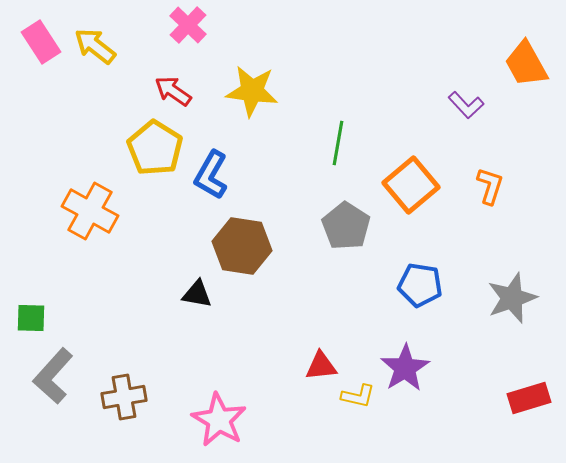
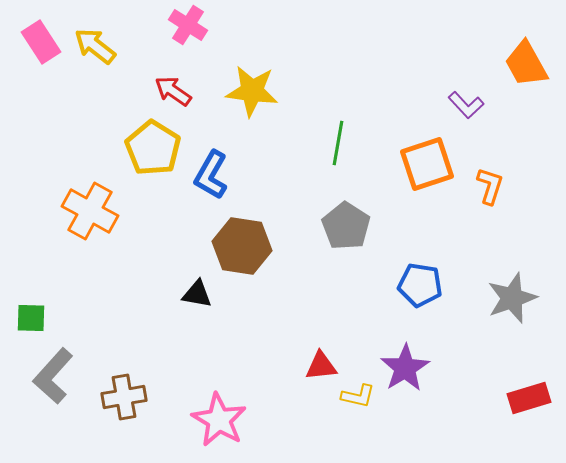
pink cross: rotated 12 degrees counterclockwise
yellow pentagon: moved 2 px left
orange square: moved 16 px right, 21 px up; rotated 22 degrees clockwise
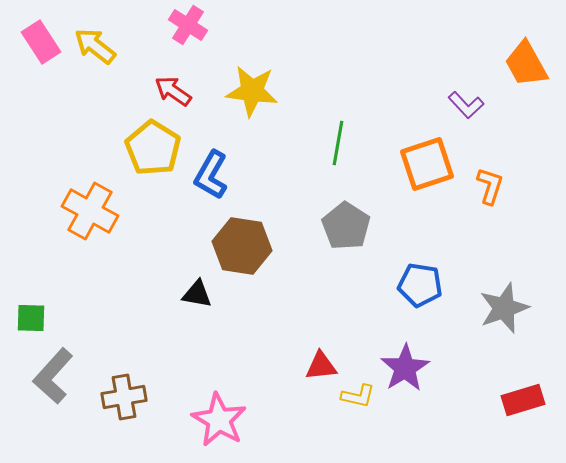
gray star: moved 8 px left, 10 px down
red rectangle: moved 6 px left, 2 px down
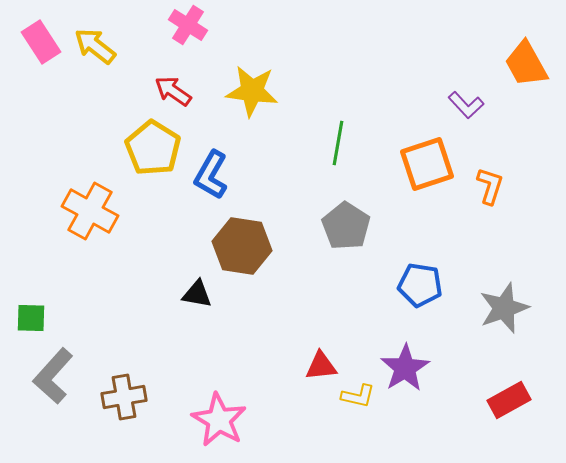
red rectangle: moved 14 px left; rotated 12 degrees counterclockwise
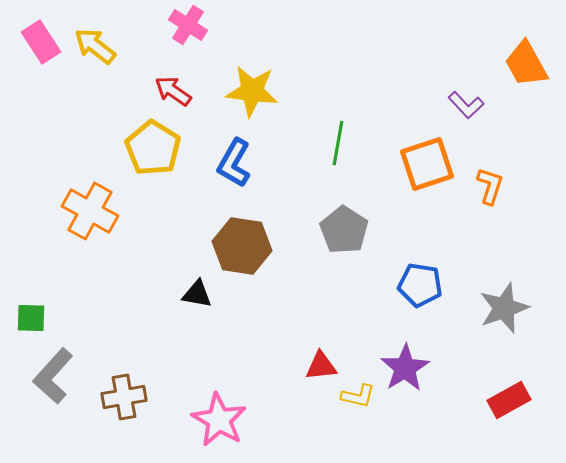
blue L-shape: moved 23 px right, 12 px up
gray pentagon: moved 2 px left, 4 px down
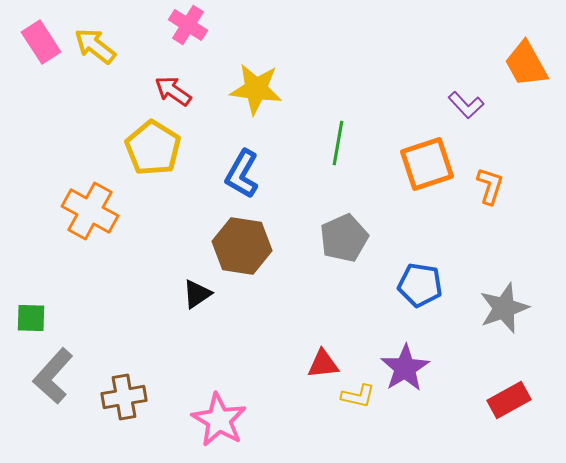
yellow star: moved 4 px right, 2 px up
blue L-shape: moved 8 px right, 11 px down
gray pentagon: moved 8 px down; rotated 15 degrees clockwise
black triangle: rotated 44 degrees counterclockwise
red triangle: moved 2 px right, 2 px up
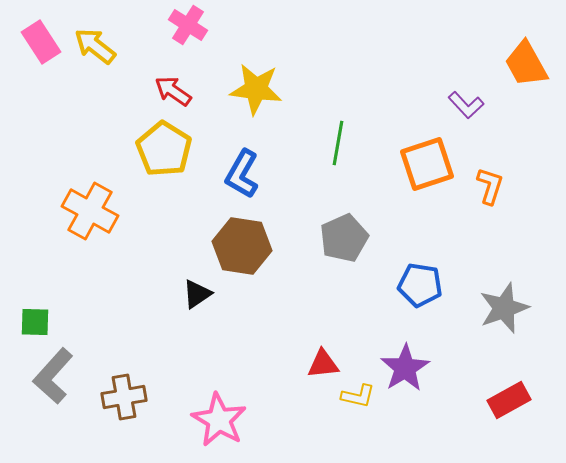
yellow pentagon: moved 11 px right, 1 px down
green square: moved 4 px right, 4 px down
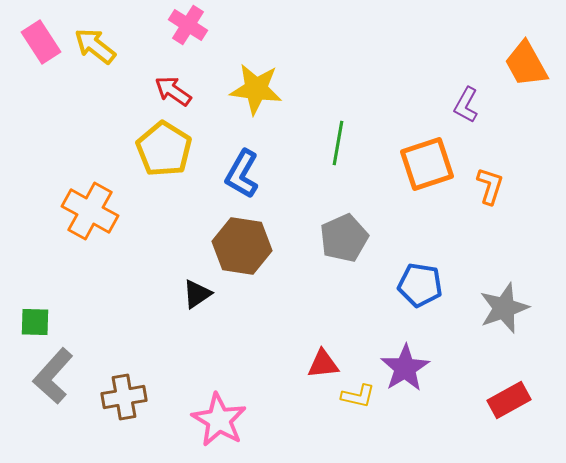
purple L-shape: rotated 72 degrees clockwise
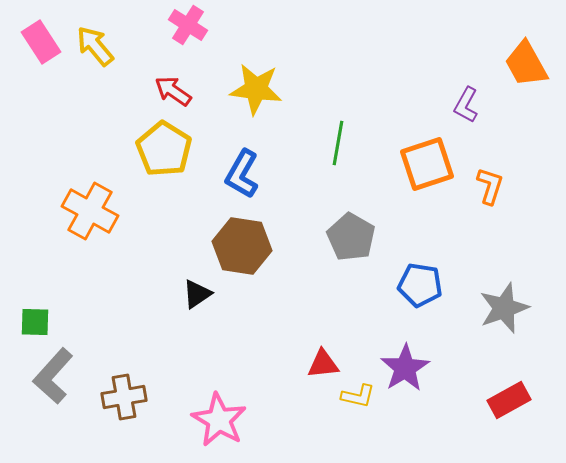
yellow arrow: rotated 12 degrees clockwise
gray pentagon: moved 7 px right, 1 px up; rotated 18 degrees counterclockwise
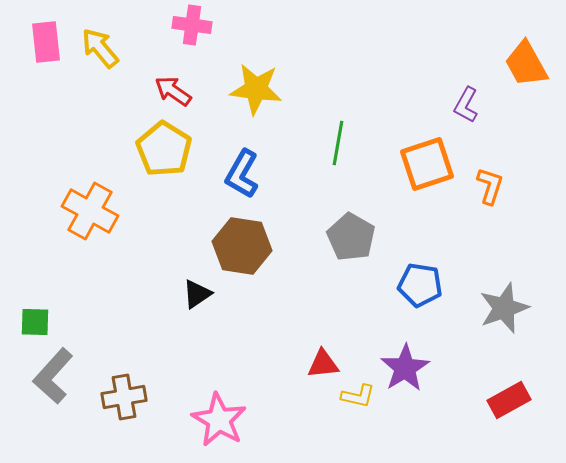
pink cross: moved 4 px right; rotated 24 degrees counterclockwise
pink rectangle: moved 5 px right; rotated 27 degrees clockwise
yellow arrow: moved 5 px right, 2 px down
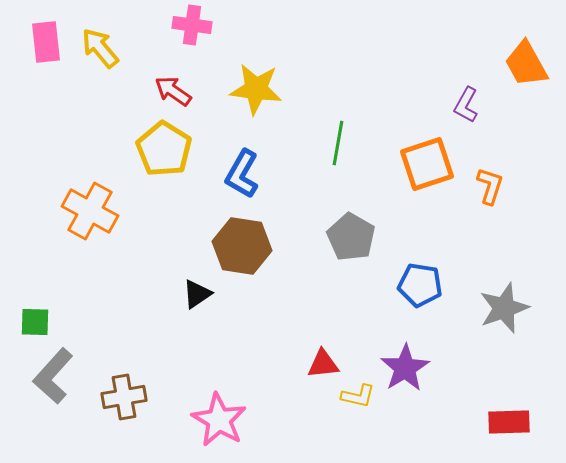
red rectangle: moved 22 px down; rotated 27 degrees clockwise
